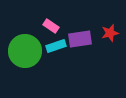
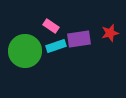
purple rectangle: moved 1 px left
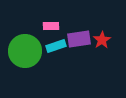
pink rectangle: rotated 35 degrees counterclockwise
red star: moved 8 px left, 7 px down; rotated 18 degrees counterclockwise
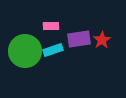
cyan rectangle: moved 3 px left, 4 px down
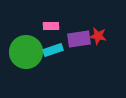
red star: moved 4 px left, 4 px up; rotated 30 degrees counterclockwise
green circle: moved 1 px right, 1 px down
